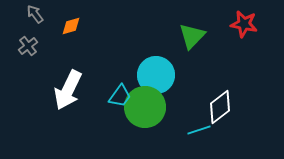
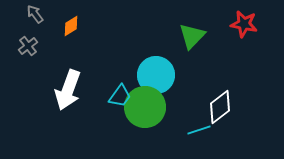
orange diamond: rotated 15 degrees counterclockwise
white arrow: rotated 6 degrees counterclockwise
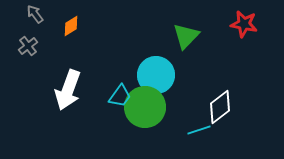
green triangle: moved 6 px left
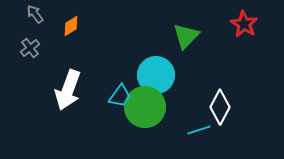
red star: rotated 20 degrees clockwise
gray cross: moved 2 px right, 2 px down
white diamond: rotated 24 degrees counterclockwise
